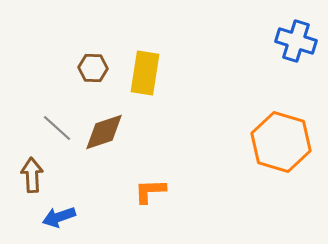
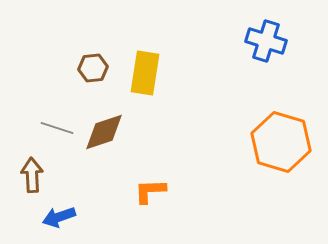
blue cross: moved 30 px left
brown hexagon: rotated 8 degrees counterclockwise
gray line: rotated 24 degrees counterclockwise
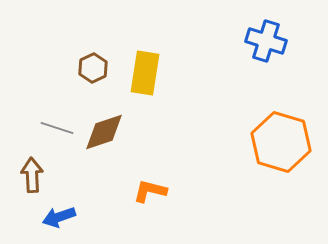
brown hexagon: rotated 20 degrees counterclockwise
orange L-shape: rotated 16 degrees clockwise
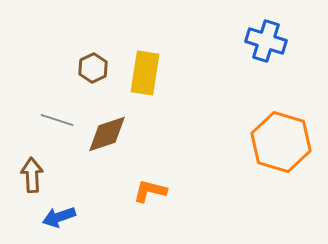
gray line: moved 8 px up
brown diamond: moved 3 px right, 2 px down
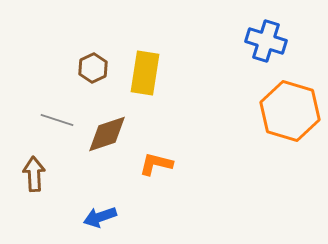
orange hexagon: moved 9 px right, 31 px up
brown arrow: moved 2 px right, 1 px up
orange L-shape: moved 6 px right, 27 px up
blue arrow: moved 41 px right
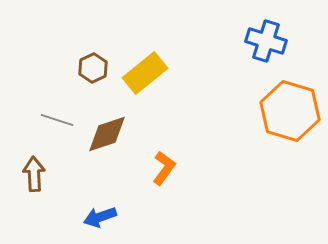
yellow rectangle: rotated 42 degrees clockwise
orange L-shape: moved 8 px right, 4 px down; rotated 112 degrees clockwise
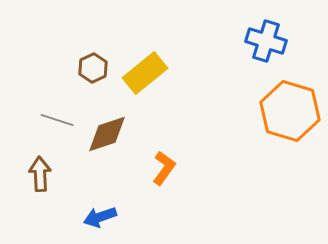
brown arrow: moved 6 px right
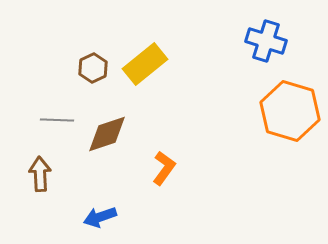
yellow rectangle: moved 9 px up
gray line: rotated 16 degrees counterclockwise
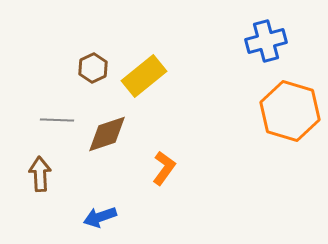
blue cross: rotated 33 degrees counterclockwise
yellow rectangle: moved 1 px left, 12 px down
